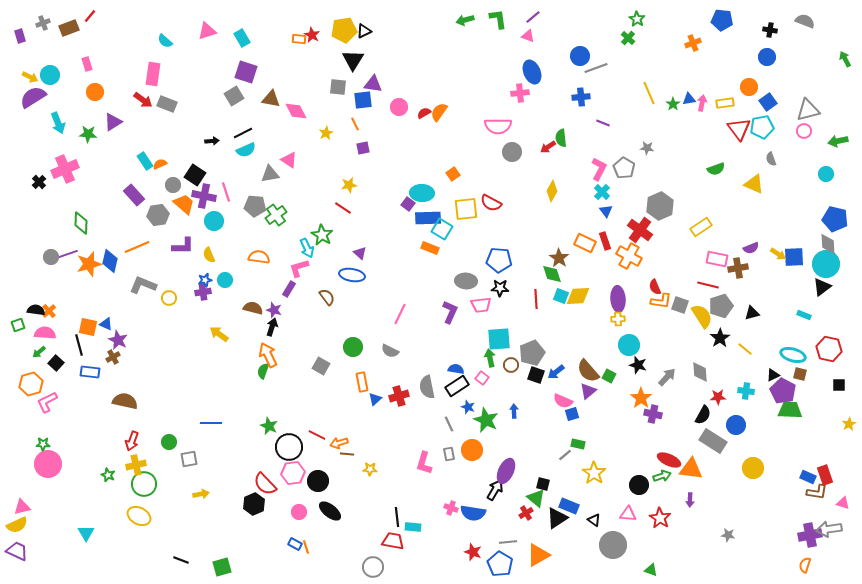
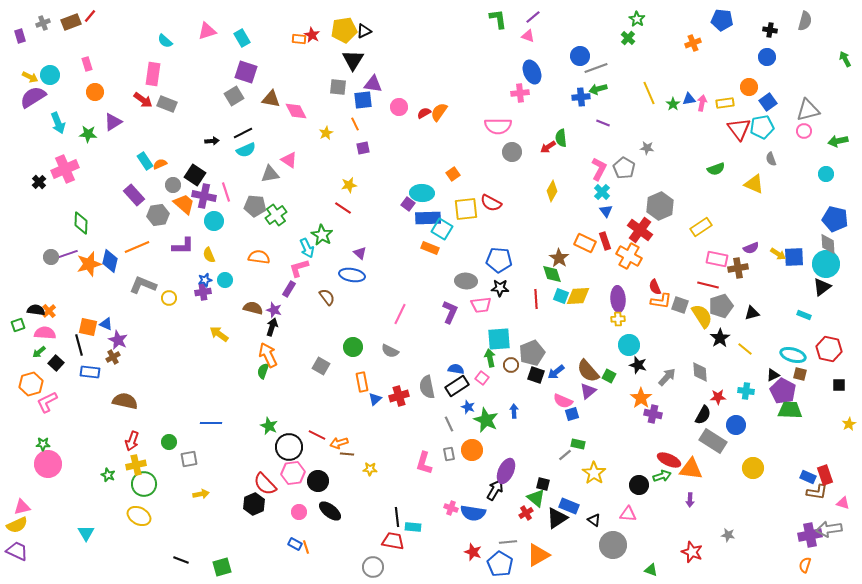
green arrow at (465, 20): moved 133 px right, 69 px down
gray semicircle at (805, 21): rotated 84 degrees clockwise
brown rectangle at (69, 28): moved 2 px right, 6 px up
red star at (660, 518): moved 32 px right, 34 px down; rotated 10 degrees counterclockwise
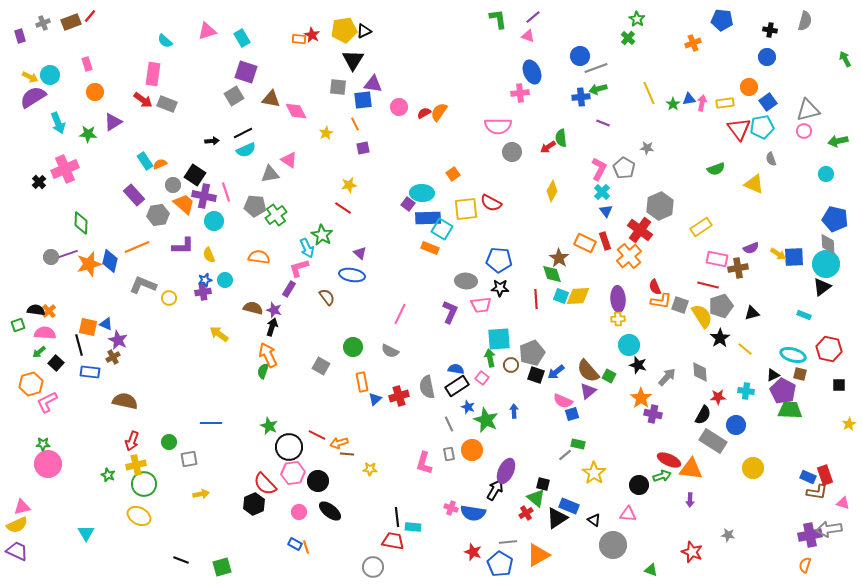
orange cross at (629, 256): rotated 20 degrees clockwise
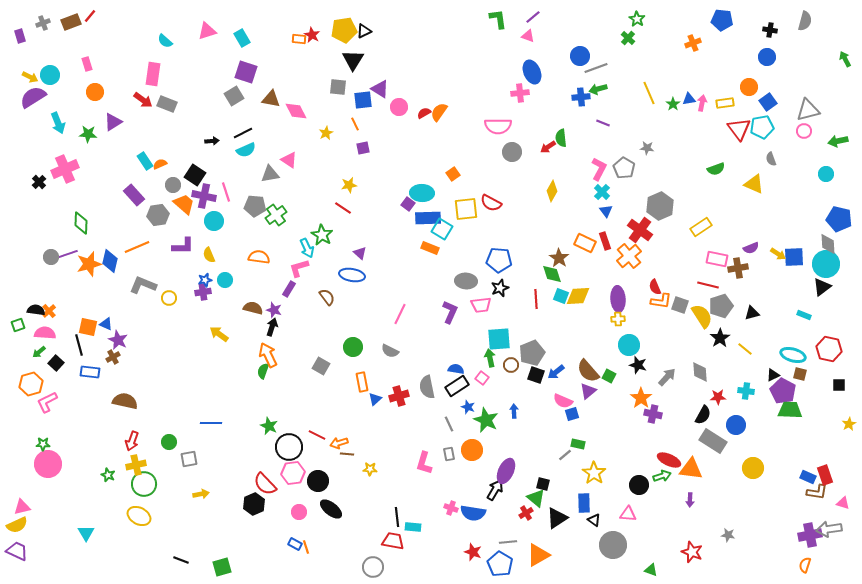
purple triangle at (373, 84): moved 7 px right, 5 px down; rotated 24 degrees clockwise
blue pentagon at (835, 219): moved 4 px right
black star at (500, 288): rotated 24 degrees counterclockwise
blue rectangle at (569, 506): moved 15 px right, 3 px up; rotated 66 degrees clockwise
black ellipse at (330, 511): moved 1 px right, 2 px up
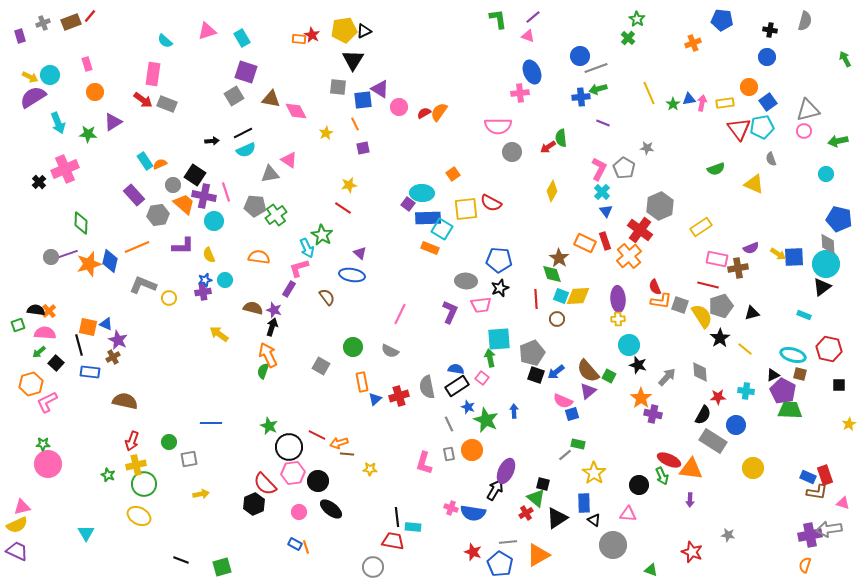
brown circle at (511, 365): moved 46 px right, 46 px up
green arrow at (662, 476): rotated 84 degrees clockwise
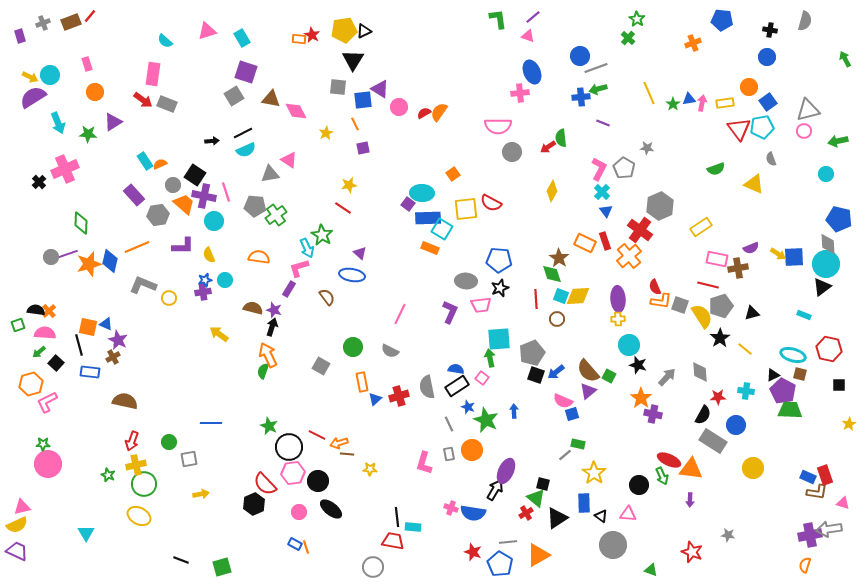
black triangle at (594, 520): moved 7 px right, 4 px up
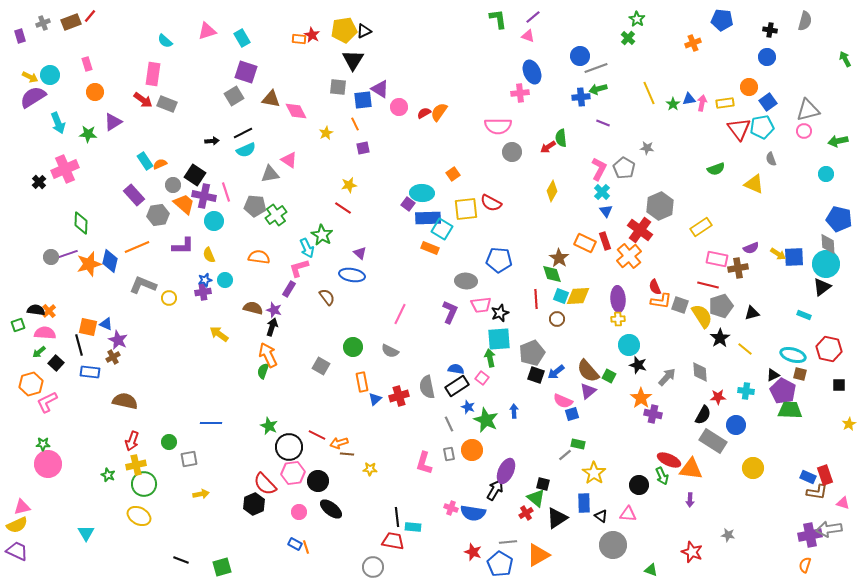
black star at (500, 288): moved 25 px down
